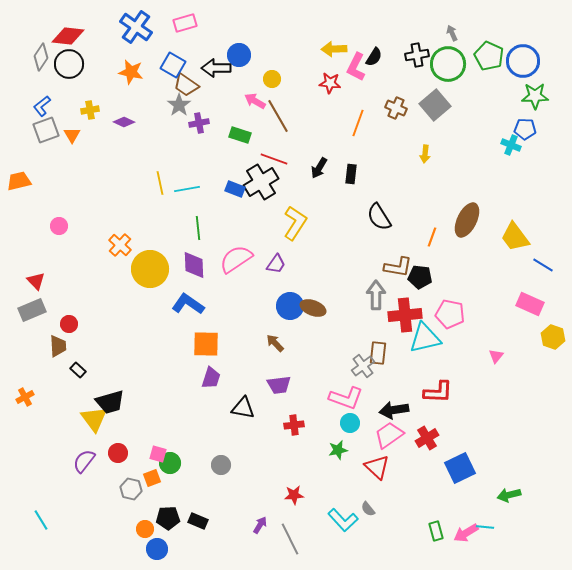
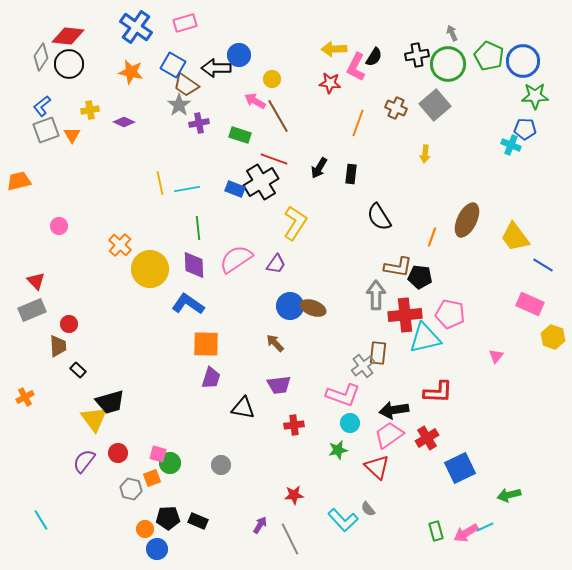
pink L-shape at (346, 398): moved 3 px left, 3 px up
cyan line at (485, 527): rotated 30 degrees counterclockwise
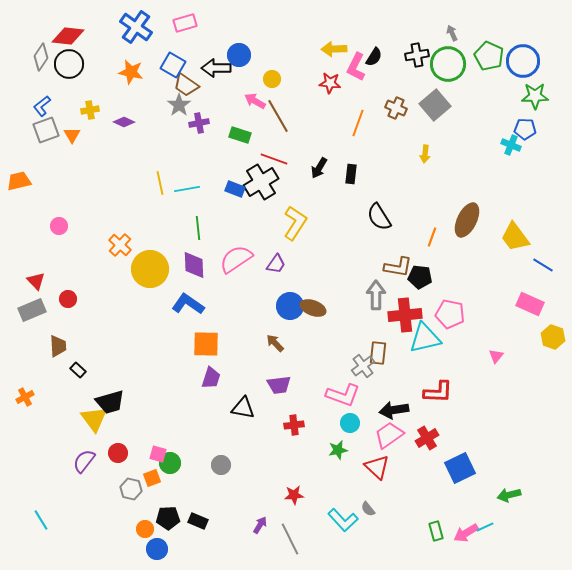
red circle at (69, 324): moved 1 px left, 25 px up
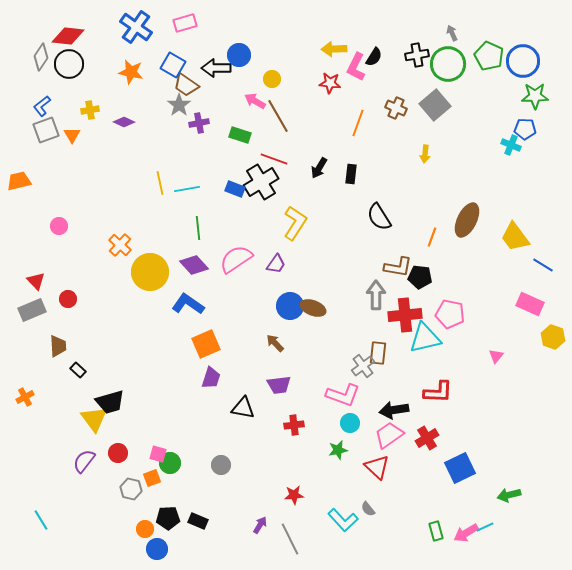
purple diamond at (194, 265): rotated 40 degrees counterclockwise
yellow circle at (150, 269): moved 3 px down
orange square at (206, 344): rotated 24 degrees counterclockwise
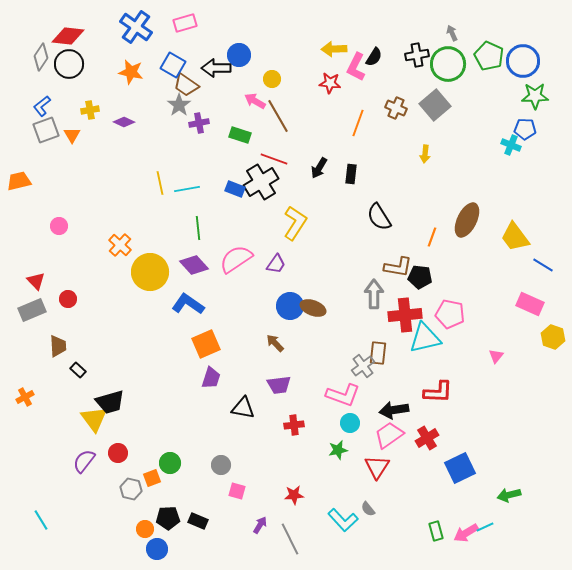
gray arrow at (376, 295): moved 2 px left, 1 px up
pink square at (158, 454): moved 79 px right, 37 px down
red triangle at (377, 467): rotated 20 degrees clockwise
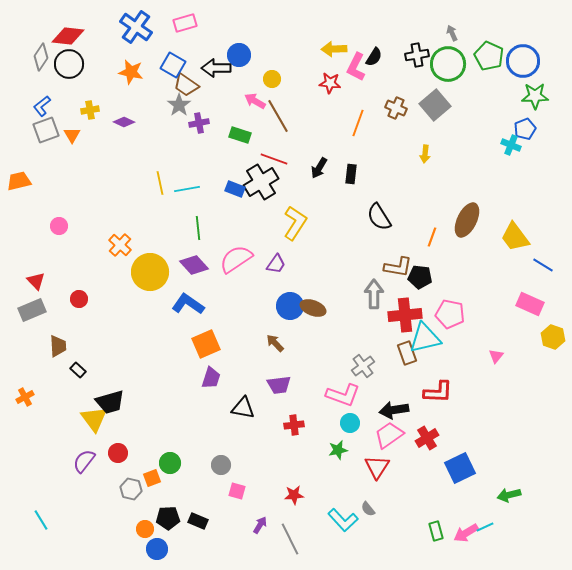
blue pentagon at (525, 129): rotated 25 degrees counterclockwise
red circle at (68, 299): moved 11 px right
brown rectangle at (378, 353): moved 29 px right; rotated 25 degrees counterclockwise
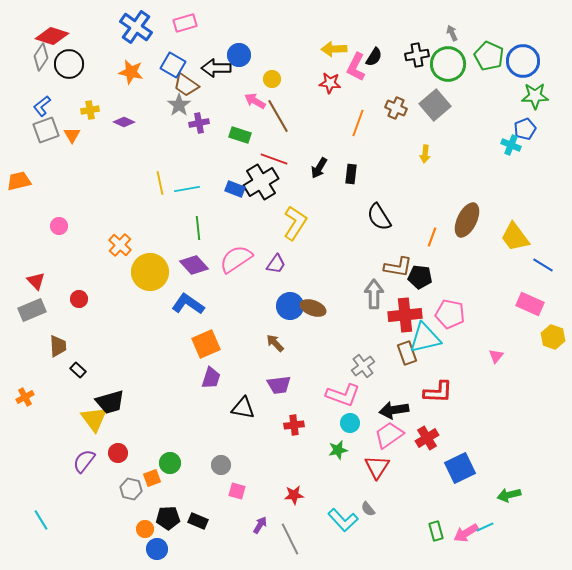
red diamond at (68, 36): moved 16 px left; rotated 12 degrees clockwise
